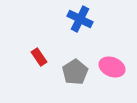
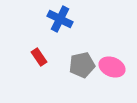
blue cross: moved 20 px left
gray pentagon: moved 7 px right, 7 px up; rotated 20 degrees clockwise
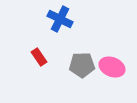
gray pentagon: rotated 10 degrees clockwise
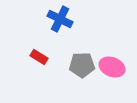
red rectangle: rotated 24 degrees counterclockwise
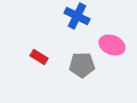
blue cross: moved 17 px right, 3 px up
pink ellipse: moved 22 px up
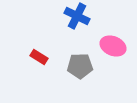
pink ellipse: moved 1 px right, 1 px down
gray pentagon: moved 2 px left, 1 px down
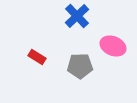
blue cross: rotated 20 degrees clockwise
red rectangle: moved 2 px left
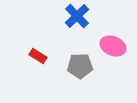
red rectangle: moved 1 px right, 1 px up
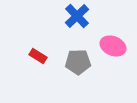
gray pentagon: moved 2 px left, 4 px up
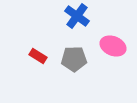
blue cross: rotated 10 degrees counterclockwise
gray pentagon: moved 4 px left, 3 px up
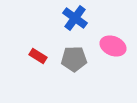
blue cross: moved 2 px left, 2 px down
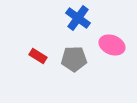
blue cross: moved 3 px right
pink ellipse: moved 1 px left, 1 px up
